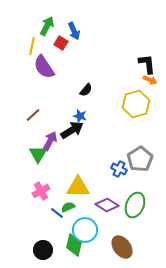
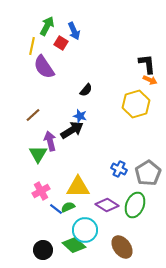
purple arrow: rotated 42 degrees counterclockwise
gray pentagon: moved 8 px right, 14 px down
blue line: moved 1 px left, 4 px up
green diamond: rotated 60 degrees counterclockwise
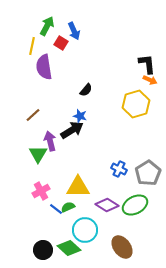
purple semicircle: rotated 25 degrees clockwise
green ellipse: rotated 40 degrees clockwise
green diamond: moved 5 px left, 3 px down
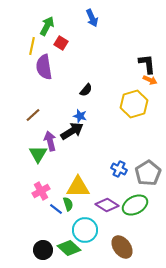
blue arrow: moved 18 px right, 13 px up
yellow hexagon: moved 2 px left
black arrow: moved 1 px down
green semicircle: moved 3 px up; rotated 96 degrees clockwise
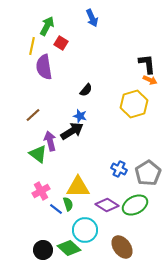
green triangle: rotated 24 degrees counterclockwise
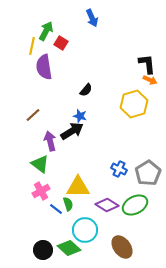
green arrow: moved 1 px left, 5 px down
green triangle: moved 2 px right, 10 px down
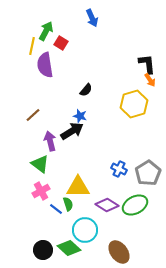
purple semicircle: moved 1 px right, 2 px up
orange arrow: rotated 32 degrees clockwise
brown ellipse: moved 3 px left, 5 px down
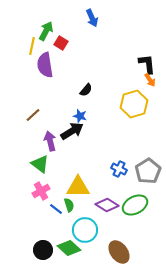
gray pentagon: moved 2 px up
green semicircle: moved 1 px right, 1 px down
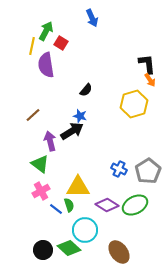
purple semicircle: moved 1 px right
